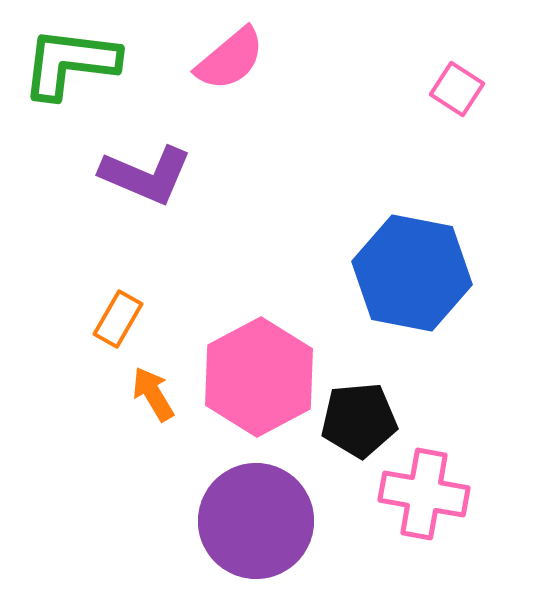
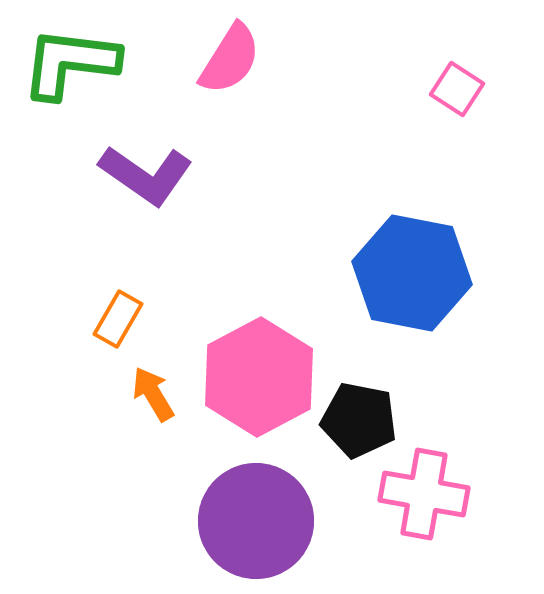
pink semicircle: rotated 18 degrees counterclockwise
purple L-shape: rotated 12 degrees clockwise
black pentagon: rotated 16 degrees clockwise
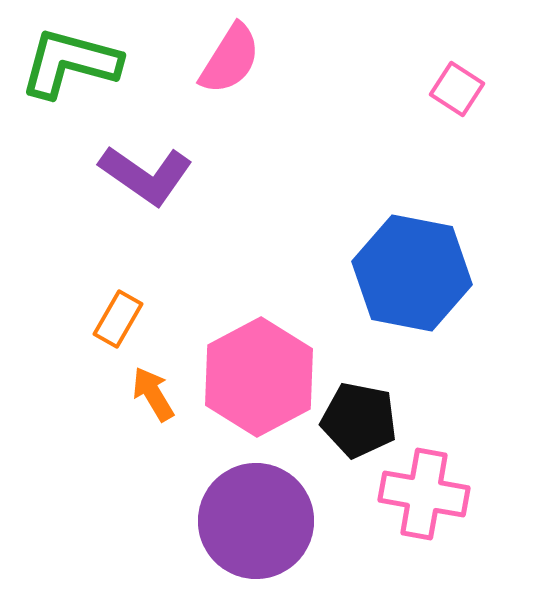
green L-shape: rotated 8 degrees clockwise
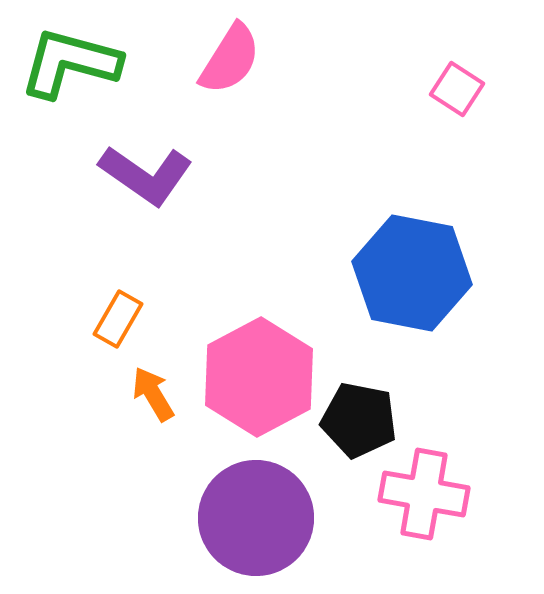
purple circle: moved 3 px up
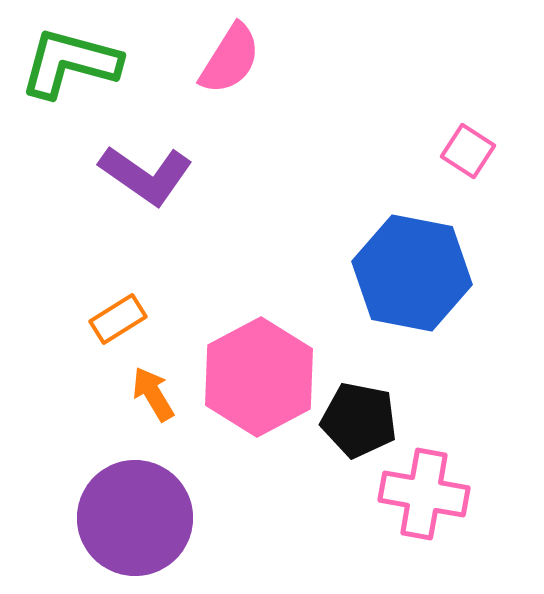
pink square: moved 11 px right, 62 px down
orange rectangle: rotated 28 degrees clockwise
purple circle: moved 121 px left
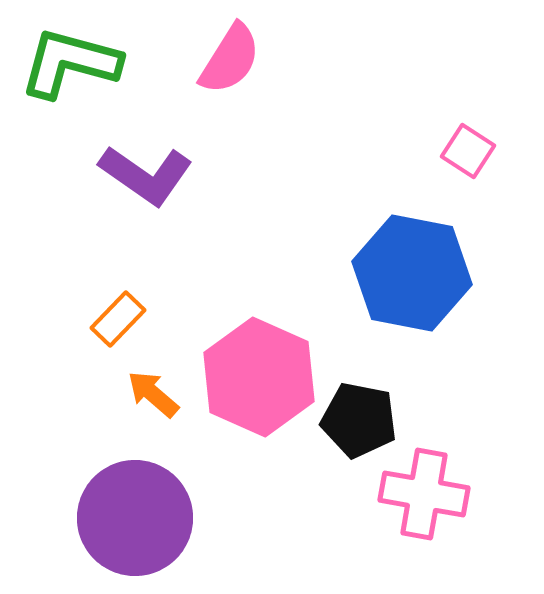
orange rectangle: rotated 14 degrees counterclockwise
pink hexagon: rotated 8 degrees counterclockwise
orange arrow: rotated 18 degrees counterclockwise
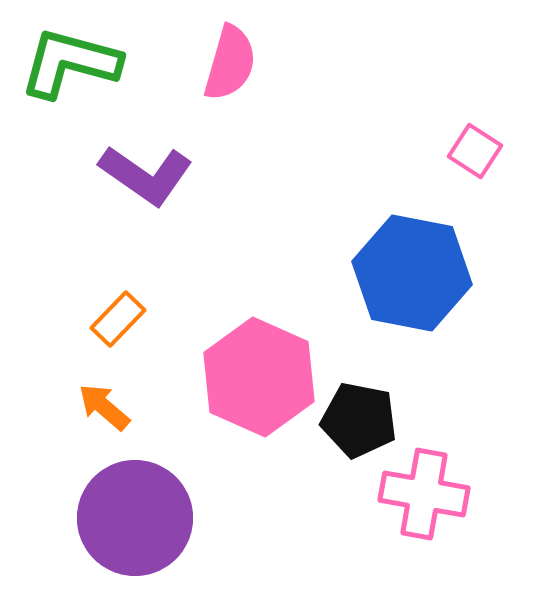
pink semicircle: moved 4 px down; rotated 16 degrees counterclockwise
pink square: moved 7 px right
orange arrow: moved 49 px left, 13 px down
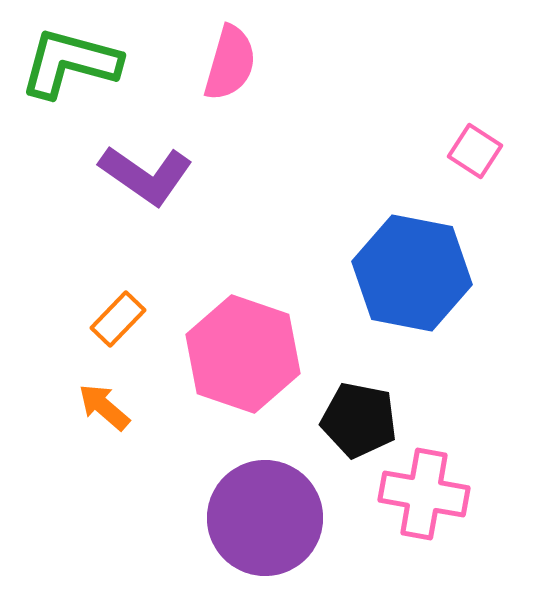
pink hexagon: moved 16 px left, 23 px up; rotated 5 degrees counterclockwise
purple circle: moved 130 px right
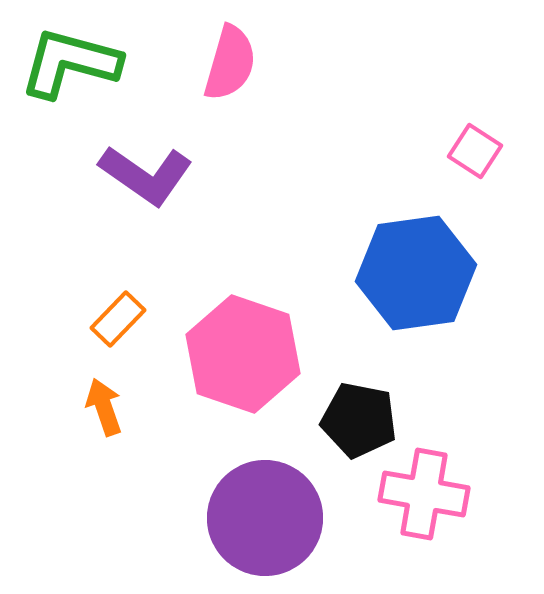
blue hexagon: moved 4 px right; rotated 19 degrees counterclockwise
orange arrow: rotated 30 degrees clockwise
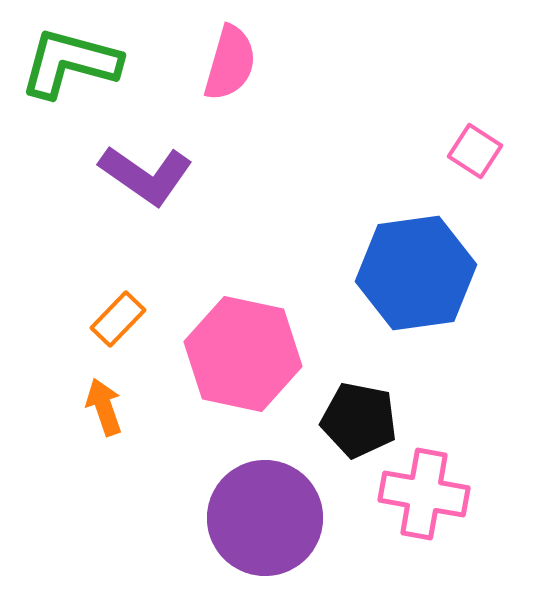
pink hexagon: rotated 7 degrees counterclockwise
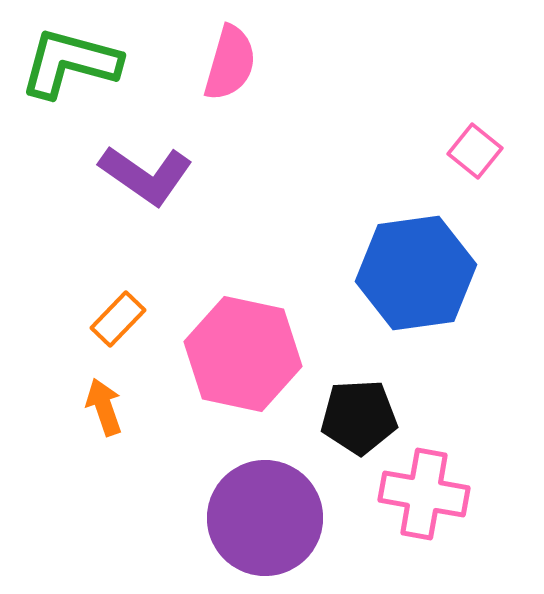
pink square: rotated 6 degrees clockwise
black pentagon: moved 3 px up; rotated 14 degrees counterclockwise
